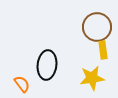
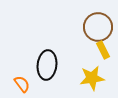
brown circle: moved 1 px right
yellow rectangle: rotated 18 degrees counterclockwise
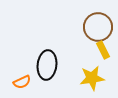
orange semicircle: moved 2 px up; rotated 102 degrees clockwise
